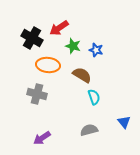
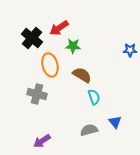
black cross: rotated 10 degrees clockwise
green star: rotated 14 degrees counterclockwise
blue star: moved 34 px right; rotated 16 degrees counterclockwise
orange ellipse: moved 2 px right; rotated 70 degrees clockwise
blue triangle: moved 9 px left
purple arrow: moved 3 px down
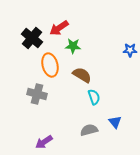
purple arrow: moved 2 px right, 1 px down
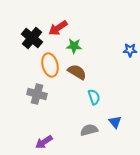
red arrow: moved 1 px left
green star: moved 1 px right
brown semicircle: moved 5 px left, 3 px up
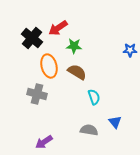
orange ellipse: moved 1 px left, 1 px down
gray semicircle: rotated 24 degrees clockwise
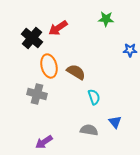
green star: moved 32 px right, 27 px up
brown semicircle: moved 1 px left
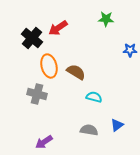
cyan semicircle: rotated 56 degrees counterclockwise
blue triangle: moved 2 px right, 3 px down; rotated 32 degrees clockwise
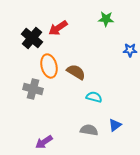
gray cross: moved 4 px left, 5 px up
blue triangle: moved 2 px left
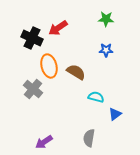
black cross: rotated 15 degrees counterclockwise
blue star: moved 24 px left
gray cross: rotated 24 degrees clockwise
cyan semicircle: moved 2 px right
blue triangle: moved 11 px up
gray semicircle: moved 8 px down; rotated 90 degrees counterclockwise
